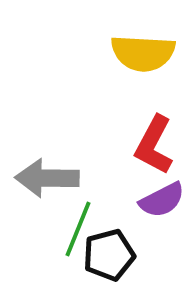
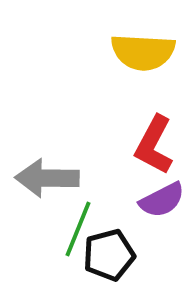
yellow semicircle: moved 1 px up
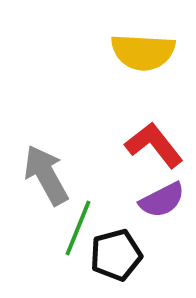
red L-shape: rotated 114 degrees clockwise
gray arrow: moved 1 px left, 3 px up; rotated 60 degrees clockwise
green line: moved 1 px up
black pentagon: moved 7 px right
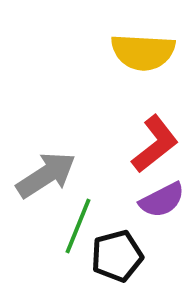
red L-shape: moved 1 px right, 1 px up; rotated 90 degrees clockwise
gray arrow: rotated 86 degrees clockwise
green line: moved 2 px up
black pentagon: moved 1 px right, 1 px down
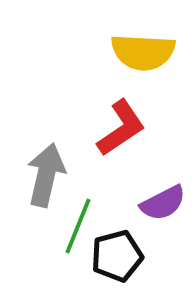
red L-shape: moved 34 px left, 16 px up; rotated 4 degrees clockwise
gray arrow: rotated 44 degrees counterclockwise
purple semicircle: moved 1 px right, 3 px down
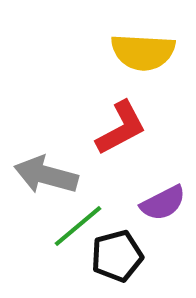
red L-shape: rotated 6 degrees clockwise
gray arrow: rotated 88 degrees counterclockwise
green line: rotated 28 degrees clockwise
